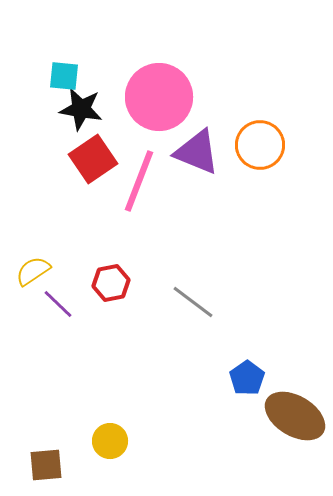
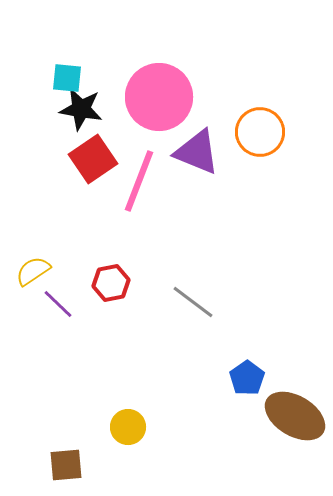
cyan square: moved 3 px right, 2 px down
orange circle: moved 13 px up
yellow circle: moved 18 px right, 14 px up
brown square: moved 20 px right
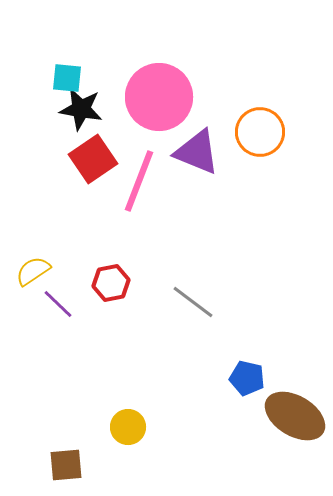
blue pentagon: rotated 24 degrees counterclockwise
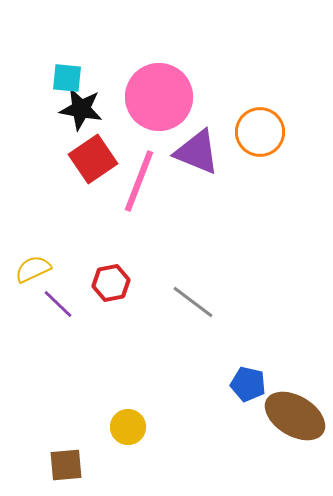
yellow semicircle: moved 2 px up; rotated 9 degrees clockwise
blue pentagon: moved 1 px right, 6 px down
